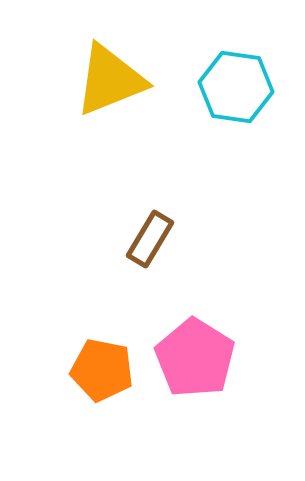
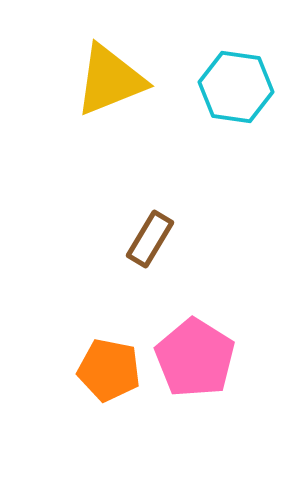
orange pentagon: moved 7 px right
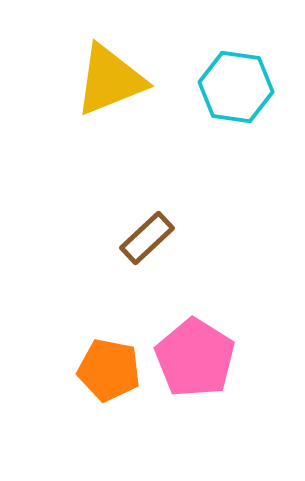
brown rectangle: moved 3 px left, 1 px up; rotated 16 degrees clockwise
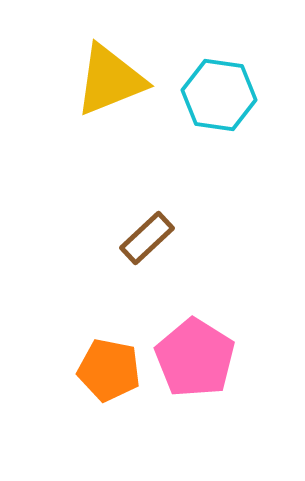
cyan hexagon: moved 17 px left, 8 px down
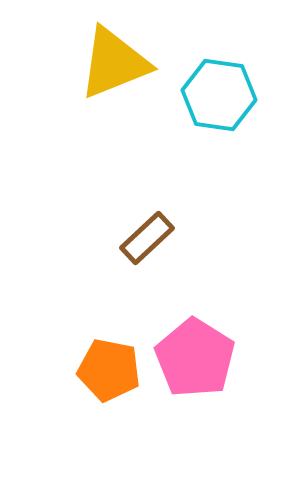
yellow triangle: moved 4 px right, 17 px up
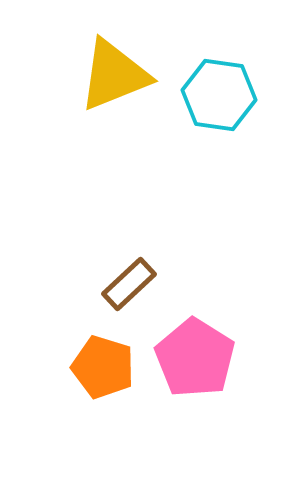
yellow triangle: moved 12 px down
brown rectangle: moved 18 px left, 46 px down
orange pentagon: moved 6 px left, 3 px up; rotated 6 degrees clockwise
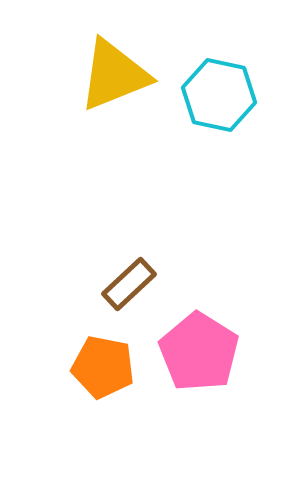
cyan hexagon: rotated 4 degrees clockwise
pink pentagon: moved 4 px right, 6 px up
orange pentagon: rotated 6 degrees counterclockwise
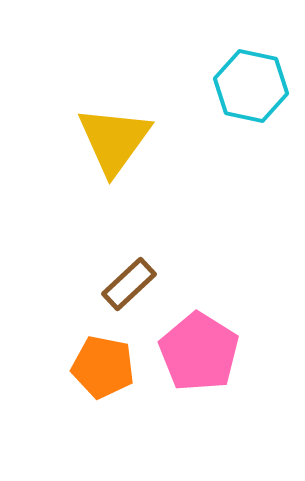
yellow triangle: moved 65 px down; rotated 32 degrees counterclockwise
cyan hexagon: moved 32 px right, 9 px up
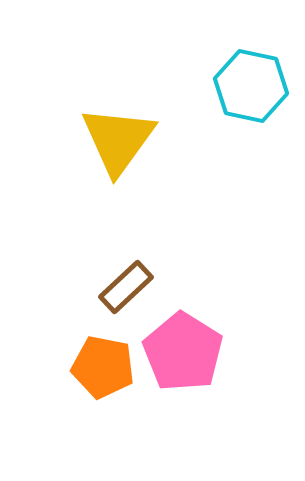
yellow triangle: moved 4 px right
brown rectangle: moved 3 px left, 3 px down
pink pentagon: moved 16 px left
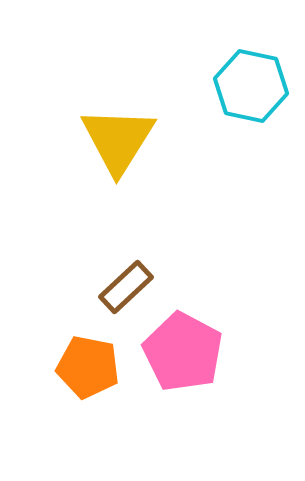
yellow triangle: rotated 4 degrees counterclockwise
pink pentagon: rotated 4 degrees counterclockwise
orange pentagon: moved 15 px left
